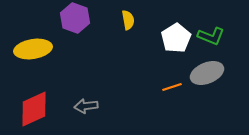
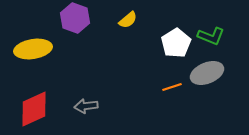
yellow semicircle: rotated 60 degrees clockwise
white pentagon: moved 5 px down
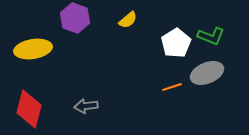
red diamond: moved 5 px left; rotated 51 degrees counterclockwise
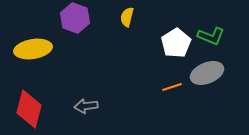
yellow semicircle: moved 1 px left, 3 px up; rotated 144 degrees clockwise
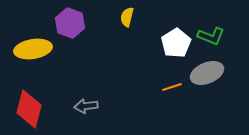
purple hexagon: moved 5 px left, 5 px down
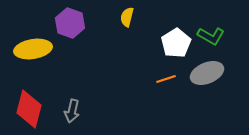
green L-shape: rotated 8 degrees clockwise
orange line: moved 6 px left, 8 px up
gray arrow: moved 14 px left, 5 px down; rotated 70 degrees counterclockwise
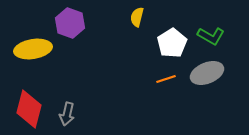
yellow semicircle: moved 10 px right
white pentagon: moved 4 px left
gray arrow: moved 5 px left, 3 px down
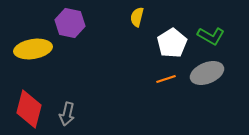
purple hexagon: rotated 8 degrees counterclockwise
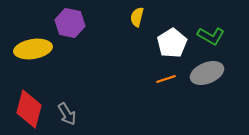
gray arrow: rotated 45 degrees counterclockwise
